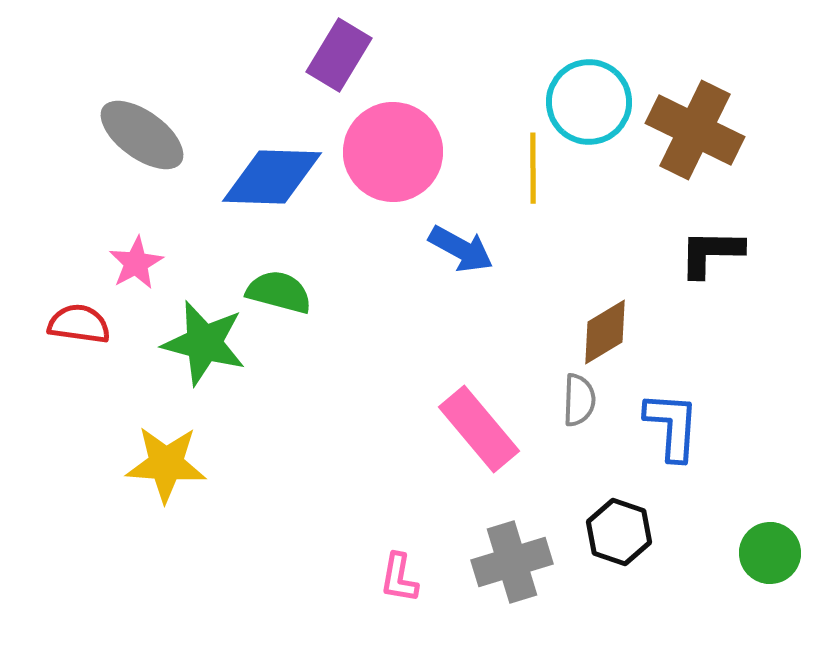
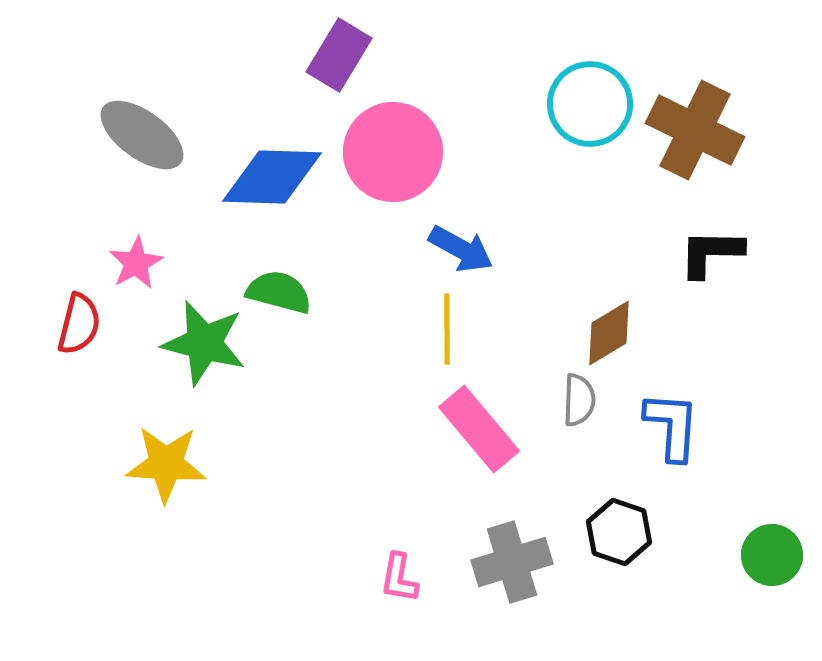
cyan circle: moved 1 px right, 2 px down
yellow line: moved 86 px left, 161 px down
red semicircle: rotated 96 degrees clockwise
brown diamond: moved 4 px right, 1 px down
green circle: moved 2 px right, 2 px down
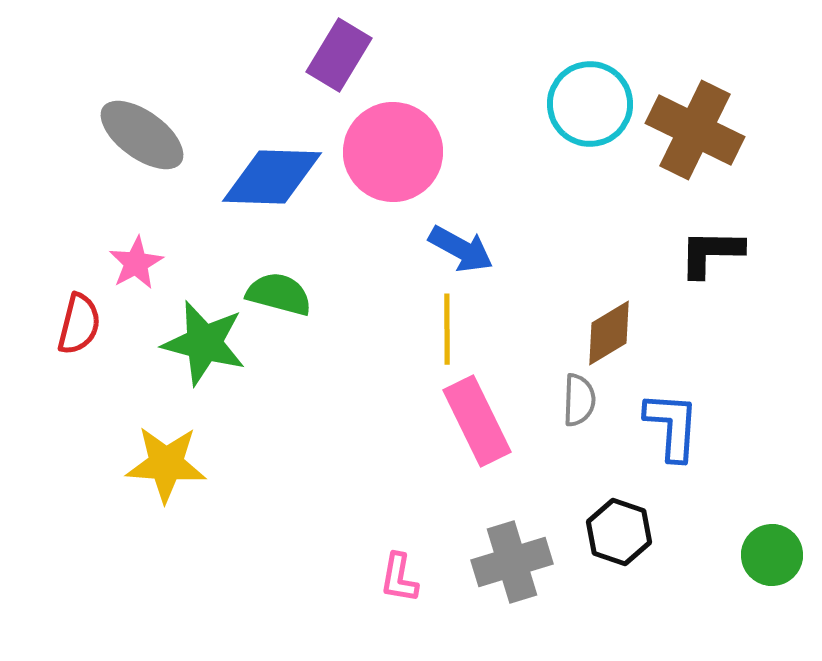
green semicircle: moved 2 px down
pink rectangle: moved 2 px left, 8 px up; rotated 14 degrees clockwise
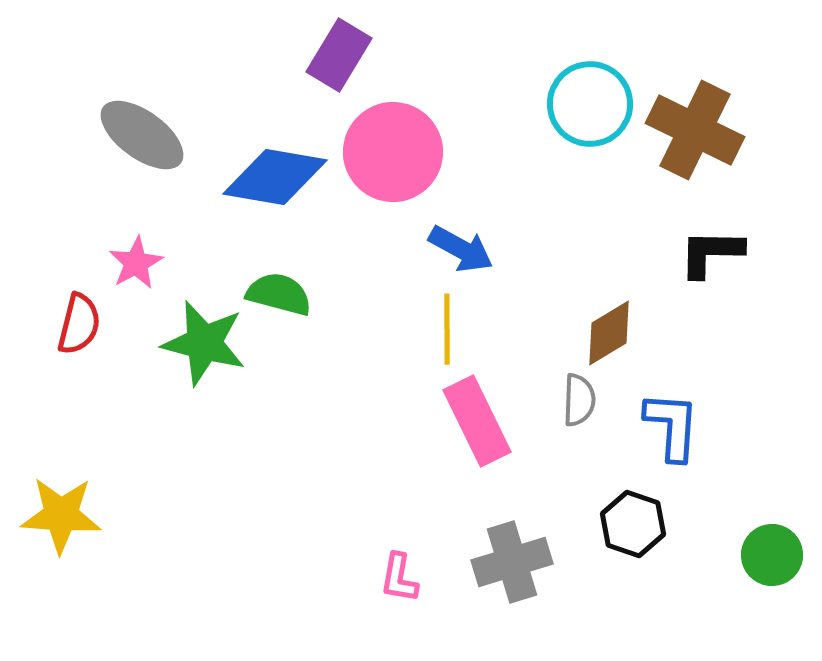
blue diamond: moved 3 px right; rotated 8 degrees clockwise
yellow star: moved 105 px left, 51 px down
black hexagon: moved 14 px right, 8 px up
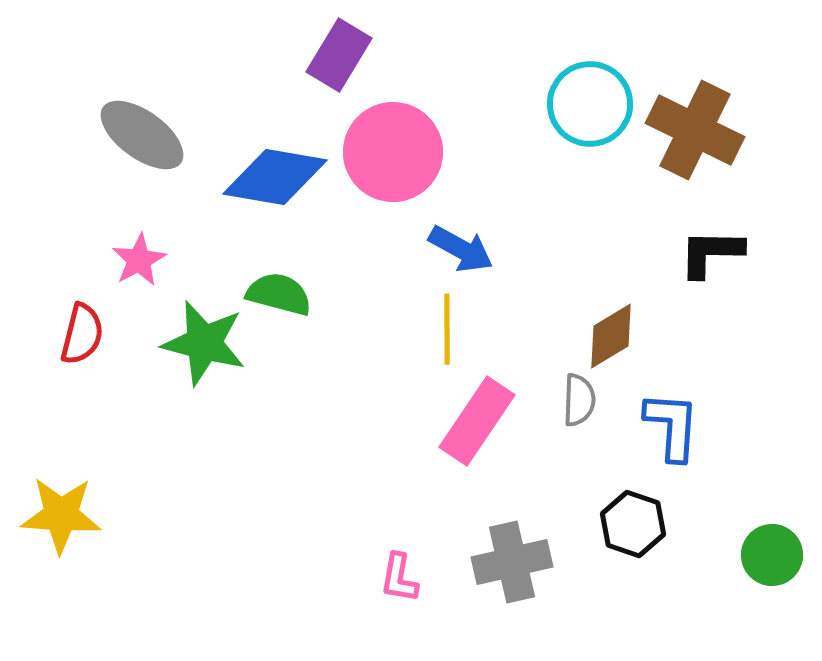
pink star: moved 3 px right, 3 px up
red semicircle: moved 3 px right, 10 px down
brown diamond: moved 2 px right, 3 px down
pink rectangle: rotated 60 degrees clockwise
gray cross: rotated 4 degrees clockwise
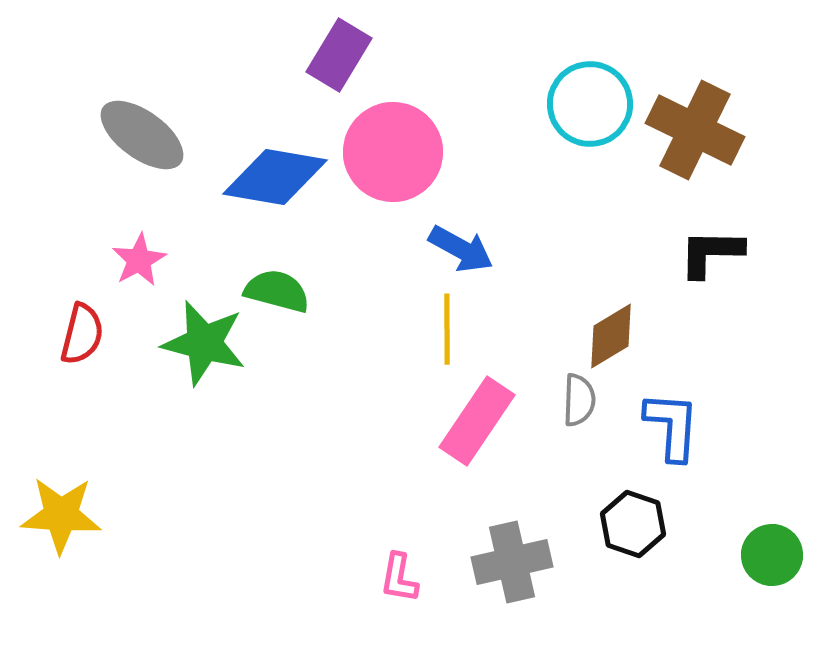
green semicircle: moved 2 px left, 3 px up
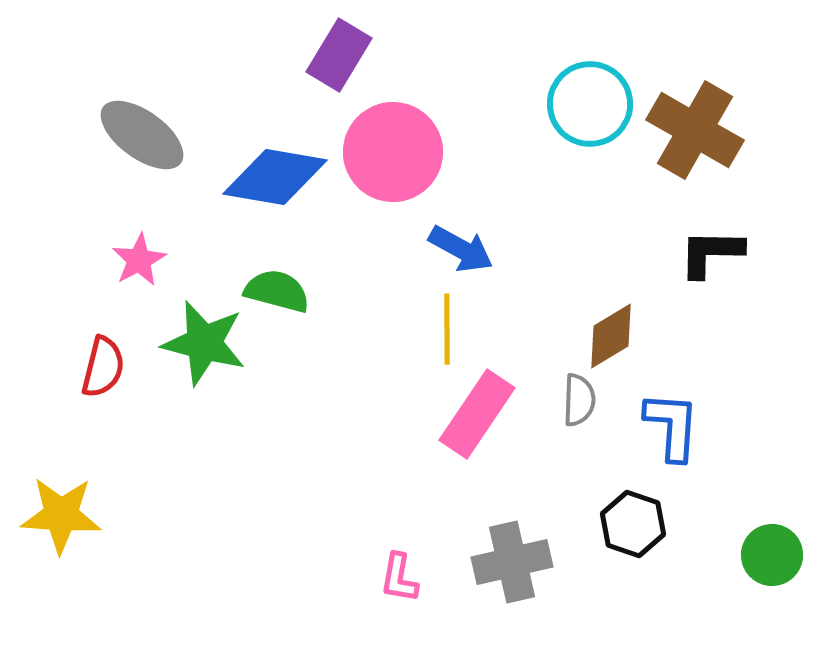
brown cross: rotated 4 degrees clockwise
red semicircle: moved 21 px right, 33 px down
pink rectangle: moved 7 px up
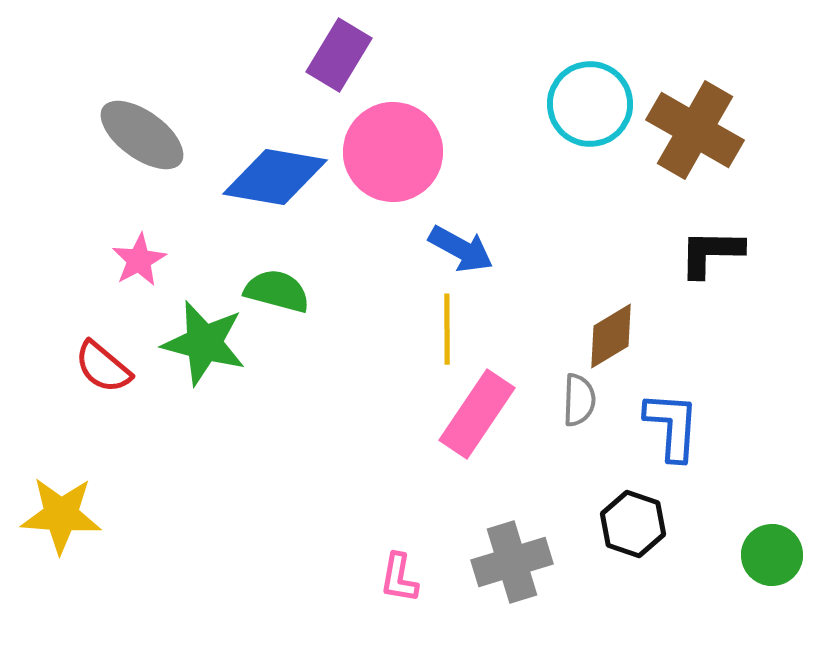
red semicircle: rotated 116 degrees clockwise
gray cross: rotated 4 degrees counterclockwise
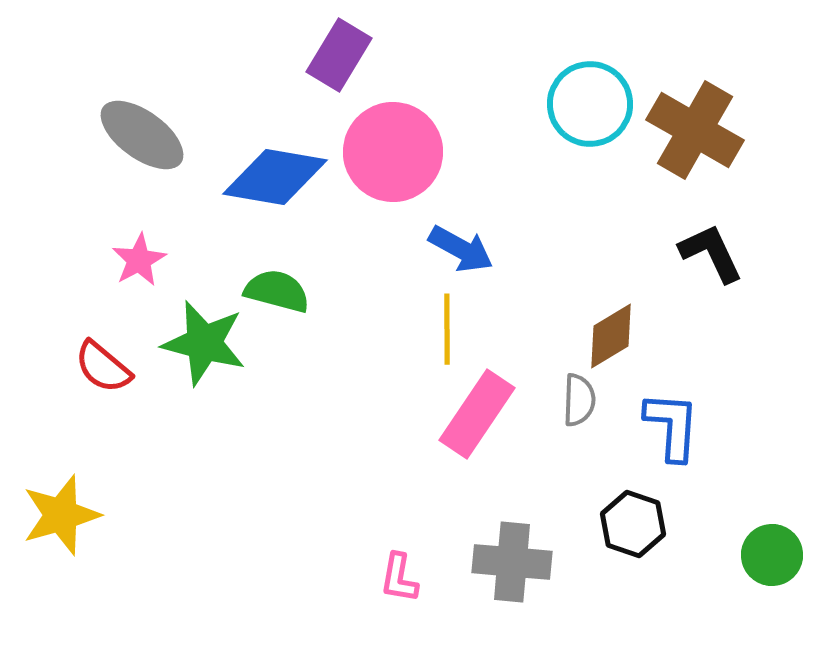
black L-shape: rotated 64 degrees clockwise
yellow star: rotated 20 degrees counterclockwise
gray cross: rotated 22 degrees clockwise
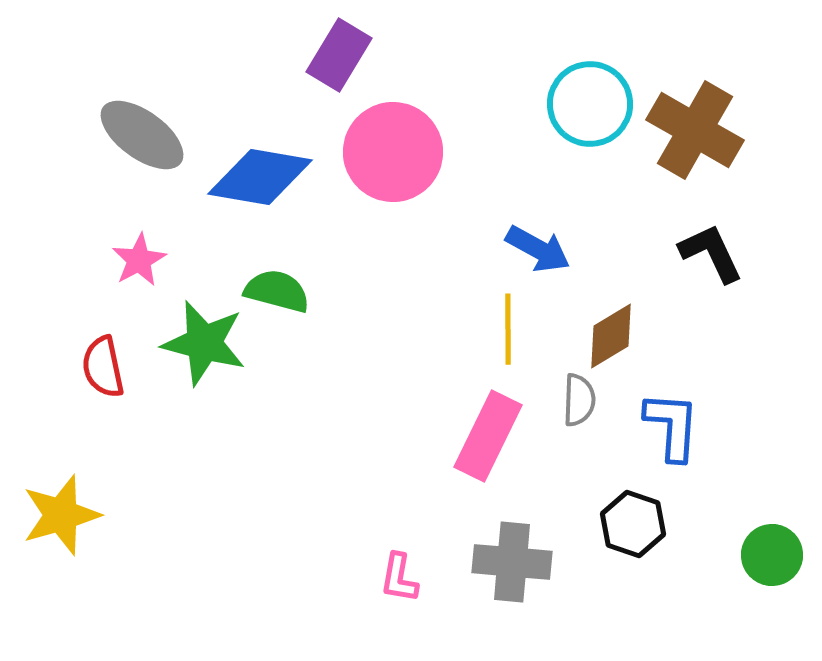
blue diamond: moved 15 px left
blue arrow: moved 77 px right
yellow line: moved 61 px right
red semicircle: rotated 38 degrees clockwise
pink rectangle: moved 11 px right, 22 px down; rotated 8 degrees counterclockwise
